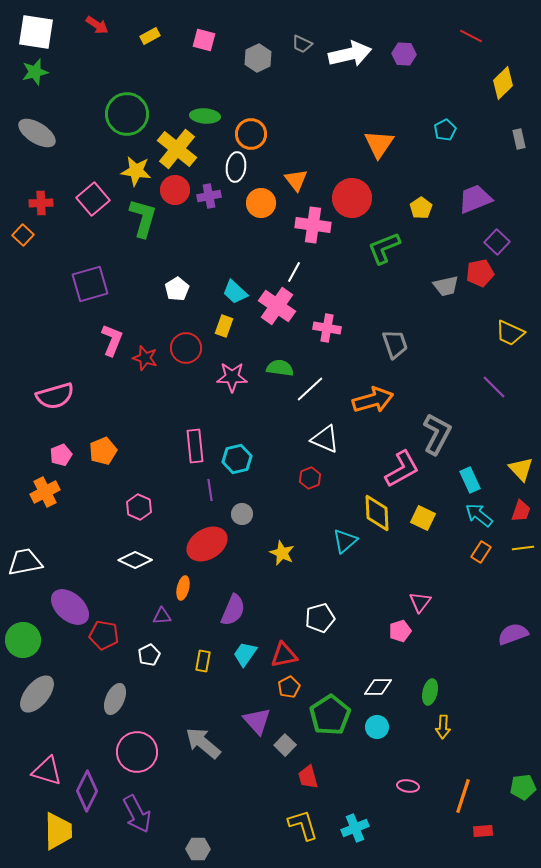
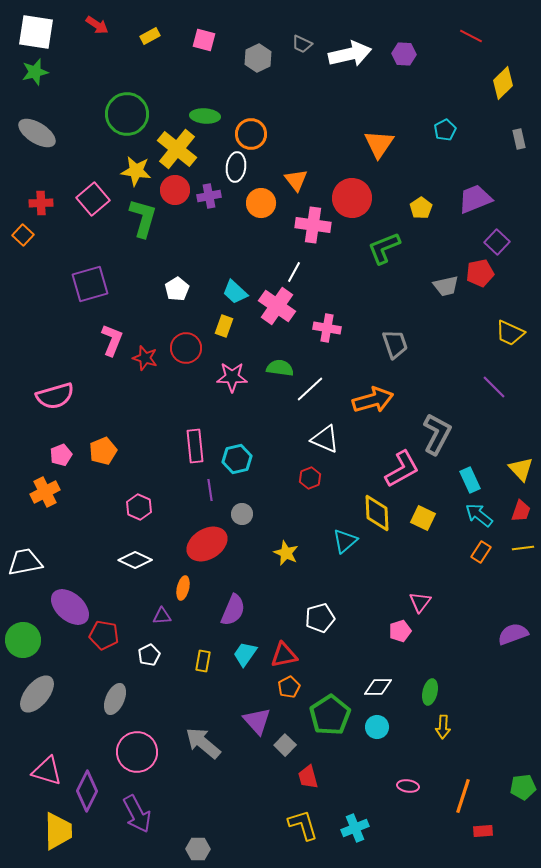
yellow star at (282, 553): moved 4 px right
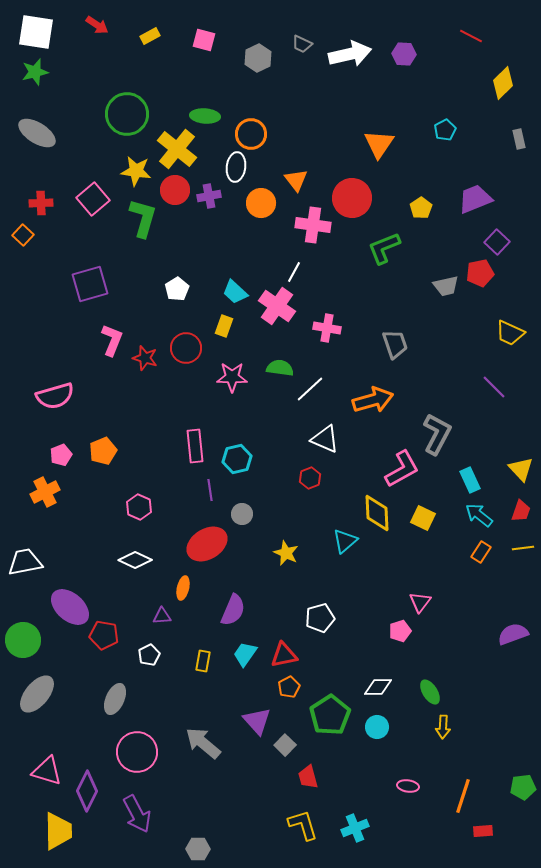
green ellipse at (430, 692): rotated 45 degrees counterclockwise
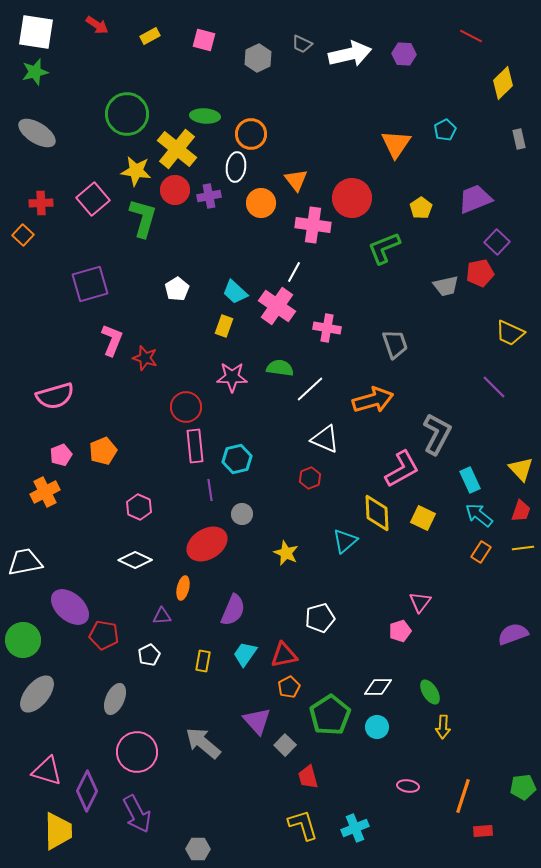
orange triangle at (379, 144): moved 17 px right
red circle at (186, 348): moved 59 px down
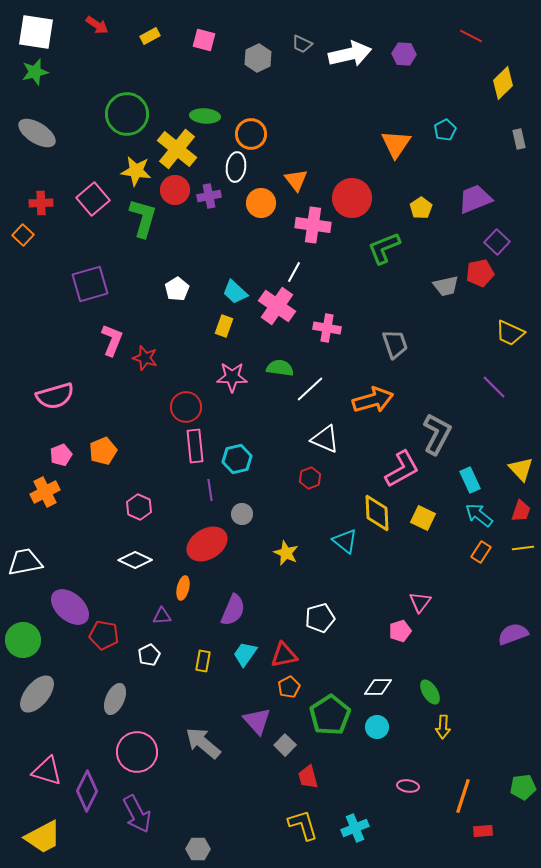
cyan triangle at (345, 541): rotated 40 degrees counterclockwise
yellow trapezoid at (58, 831): moved 15 px left, 6 px down; rotated 63 degrees clockwise
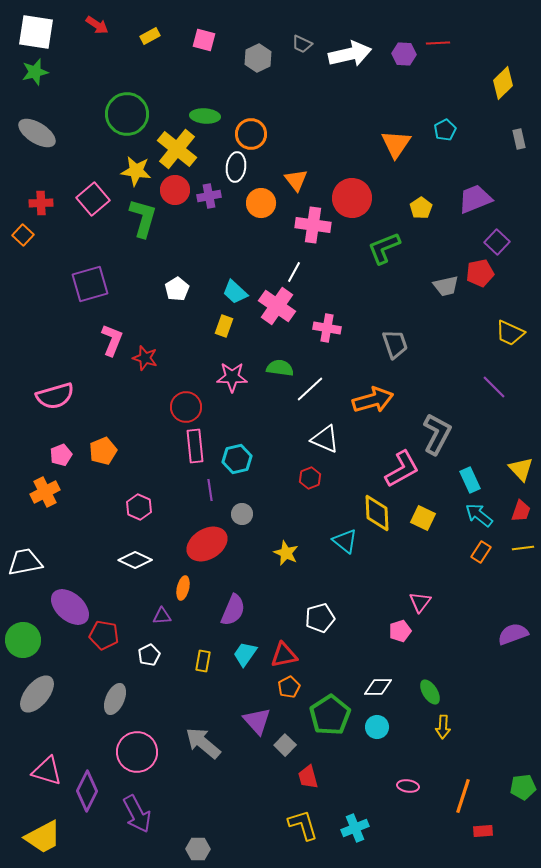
red line at (471, 36): moved 33 px left, 7 px down; rotated 30 degrees counterclockwise
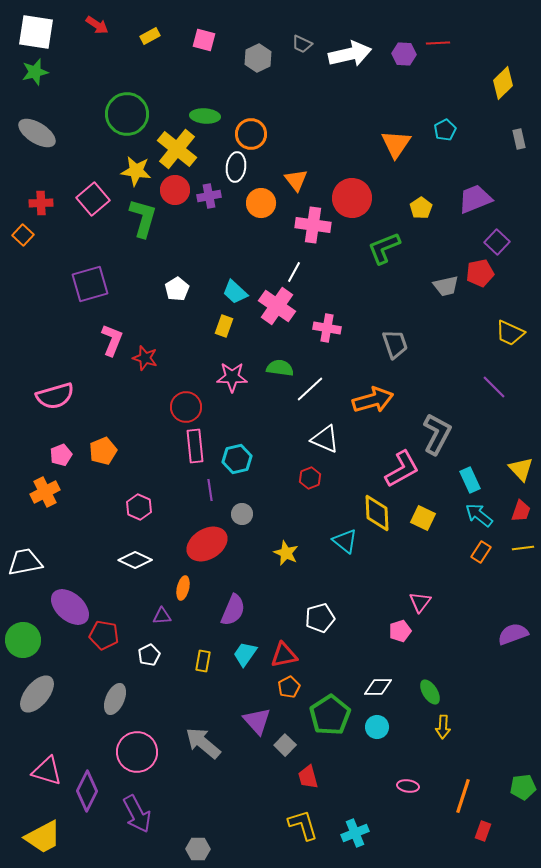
cyan cross at (355, 828): moved 5 px down
red rectangle at (483, 831): rotated 66 degrees counterclockwise
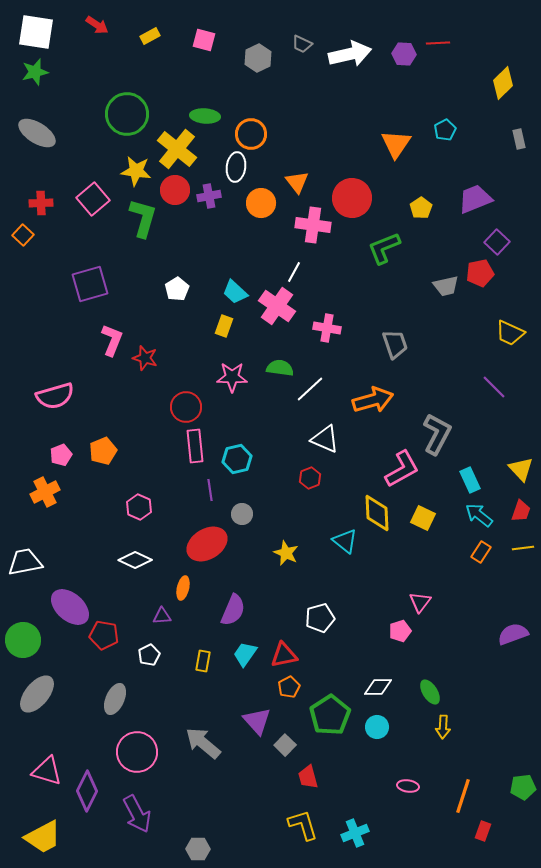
orange triangle at (296, 180): moved 1 px right, 2 px down
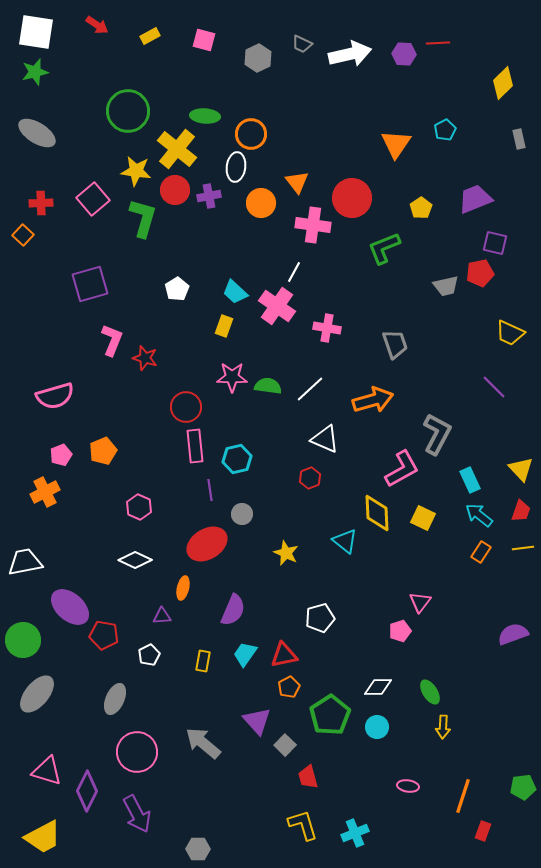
green circle at (127, 114): moved 1 px right, 3 px up
purple square at (497, 242): moved 2 px left, 1 px down; rotated 30 degrees counterclockwise
green semicircle at (280, 368): moved 12 px left, 18 px down
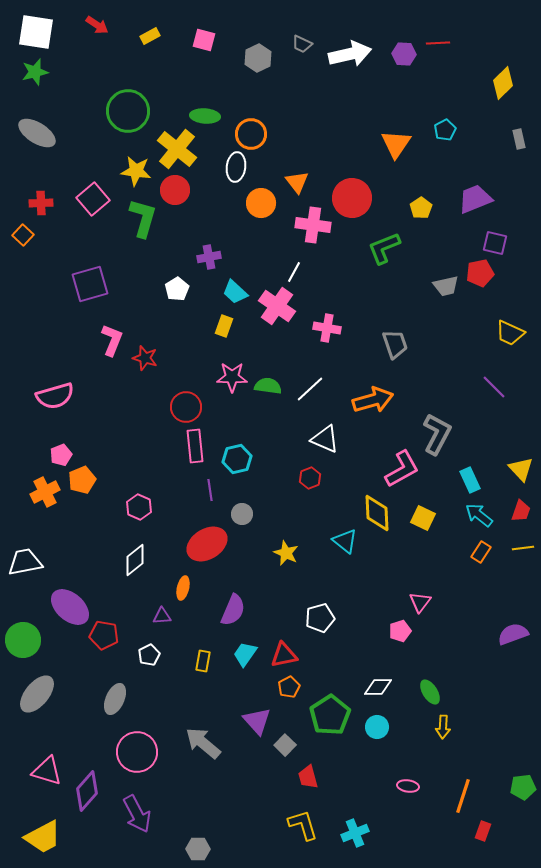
purple cross at (209, 196): moved 61 px down
orange pentagon at (103, 451): moved 21 px left, 29 px down
white diamond at (135, 560): rotated 64 degrees counterclockwise
purple diamond at (87, 791): rotated 15 degrees clockwise
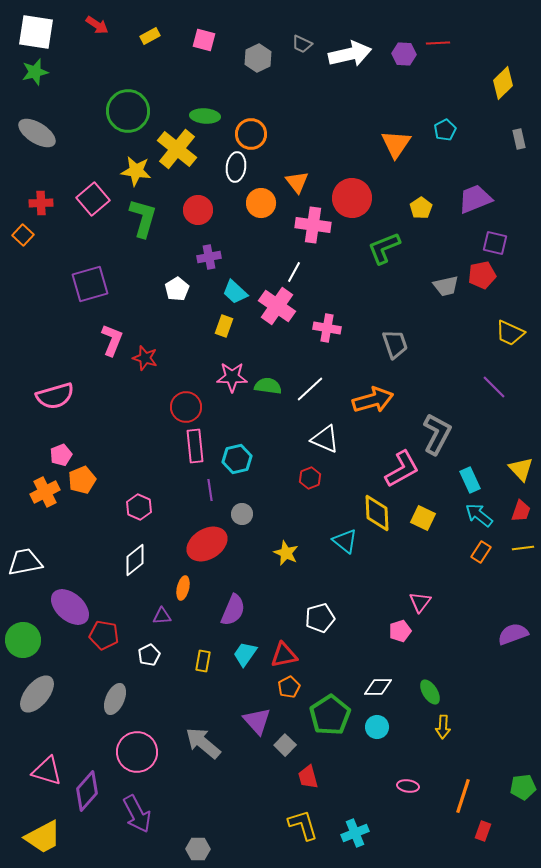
red circle at (175, 190): moved 23 px right, 20 px down
red pentagon at (480, 273): moved 2 px right, 2 px down
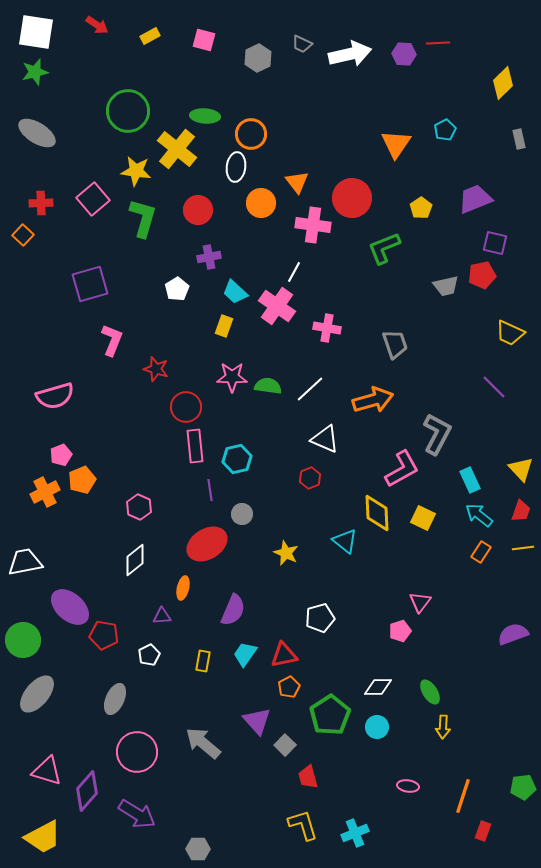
red star at (145, 358): moved 11 px right, 11 px down
purple arrow at (137, 814): rotated 30 degrees counterclockwise
